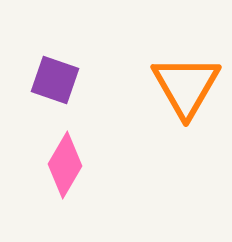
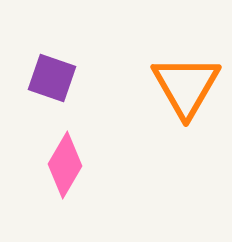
purple square: moved 3 px left, 2 px up
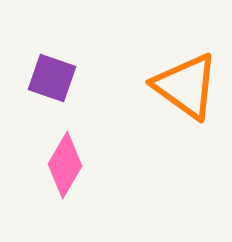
orange triangle: rotated 24 degrees counterclockwise
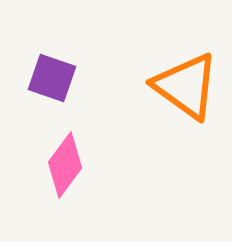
pink diamond: rotated 6 degrees clockwise
